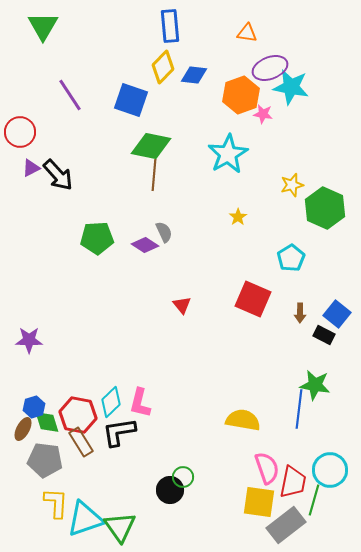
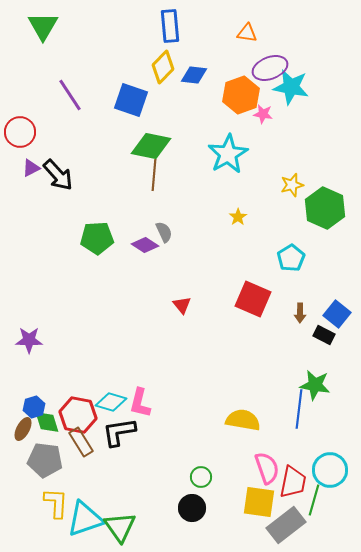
cyan diamond at (111, 402): rotated 60 degrees clockwise
green circle at (183, 477): moved 18 px right
black circle at (170, 490): moved 22 px right, 18 px down
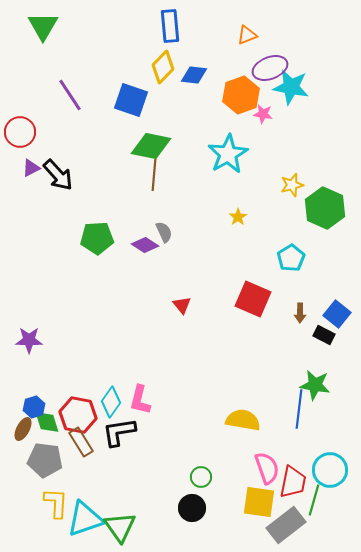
orange triangle at (247, 33): moved 2 px down; rotated 30 degrees counterclockwise
cyan diamond at (111, 402): rotated 72 degrees counterclockwise
pink L-shape at (140, 403): moved 3 px up
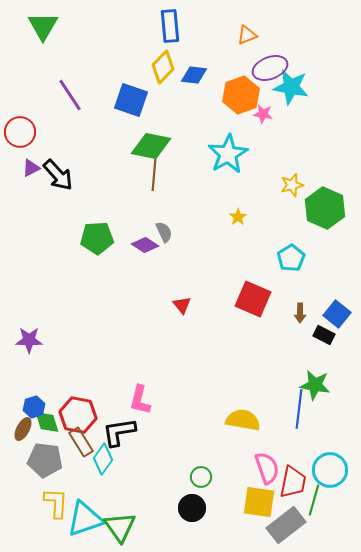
cyan diamond at (111, 402): moved 8 px left, 57 px down
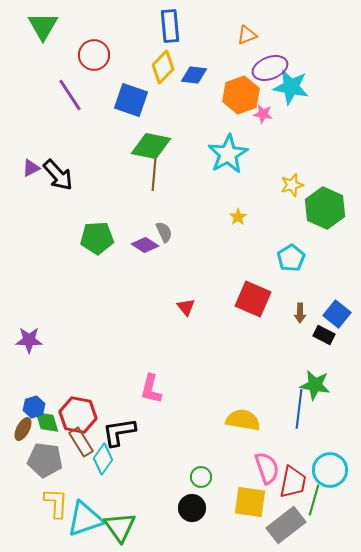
red circle at (20, 132): moved 74 px right, 77 px up
red triangle at (182, 305): moved 4 px right, 2 px down
pink L-shape at (140, 400): moved 11 px right, 11 px up
yellow square at (259, 502): moved 9 px left
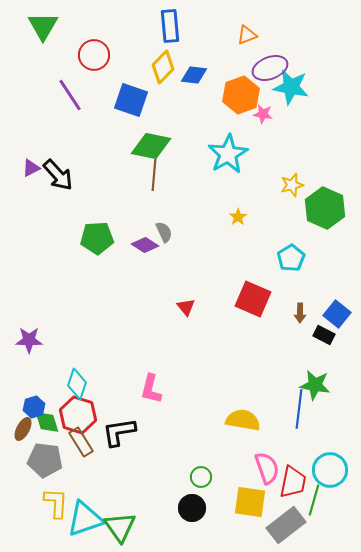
red hexagon at (78, 415): rotated 6 degrees clockwise
cyan diamond at (103, 459): moved 26 px left, 75 px up; rotated 16 degrees counterclockwise
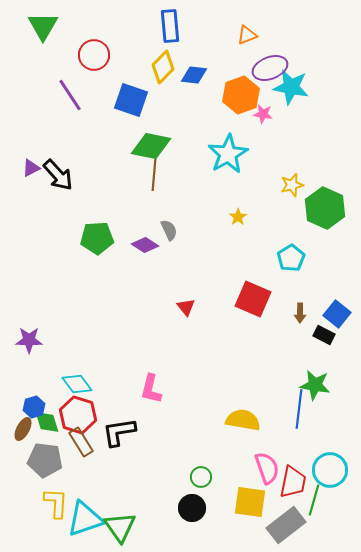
gray semicircle at (164, 232): moved 5 px right, 2 px up
cyan diamond at (77, 384): rotated 56 degrees counterclockwise
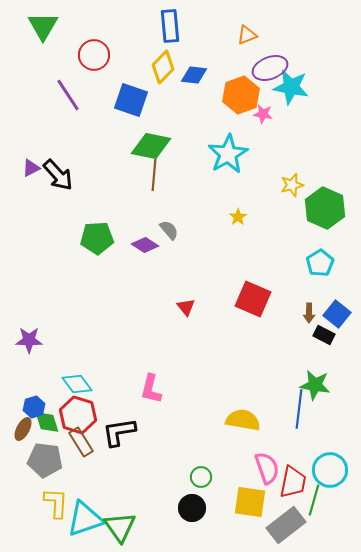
purple line at (70, 95): moved 2 px left
gray semicircle at (169, 230): rotated 15 degrees counterclockwise
cyan pentagon at (291, 258): moved 29 px right, 5 px down
brown arrow at (300, 313): moved 9 px right
